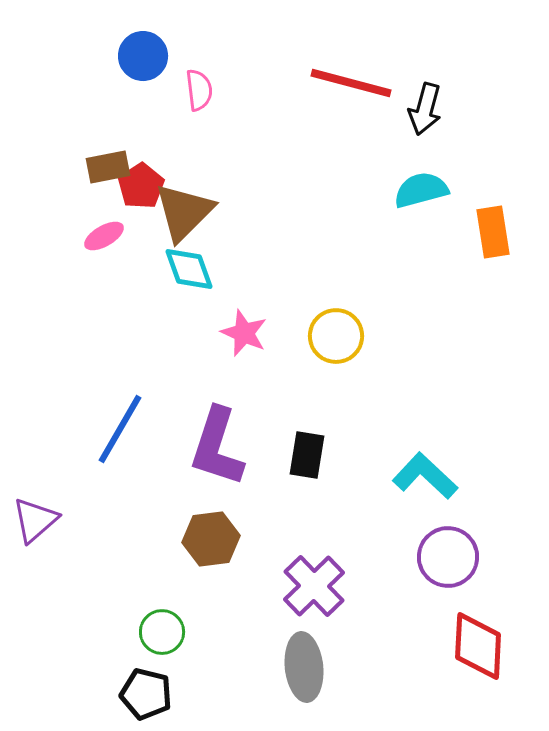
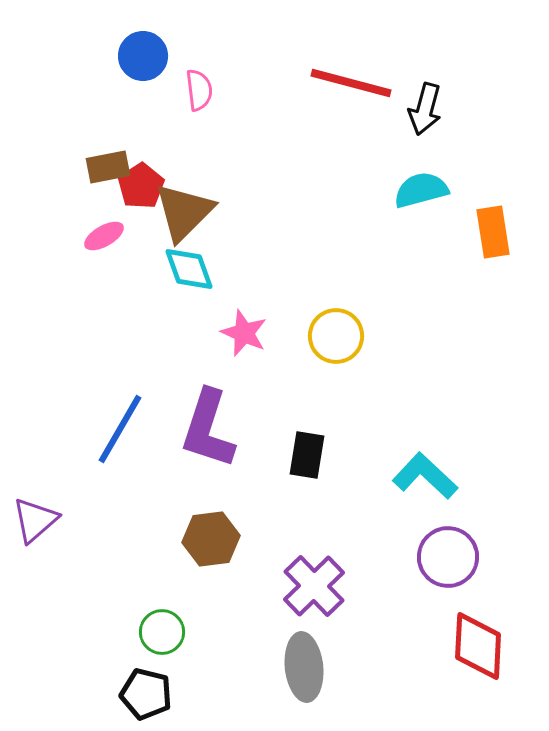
purple L-shape: moved 9 px left, 18 px up
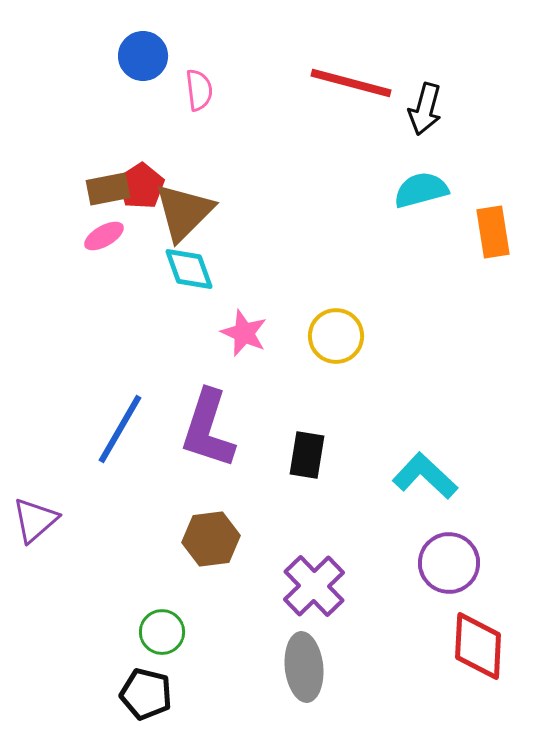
brown rectangle: moved 22 px down
purple circle: moved 1 px right, 6 px down
